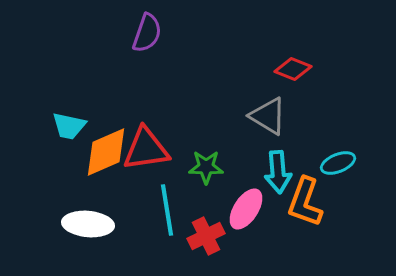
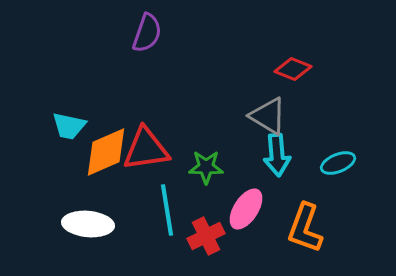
cyan arrow: moved 1 px left, 17 px up
orange L-shape: moved 26 px down
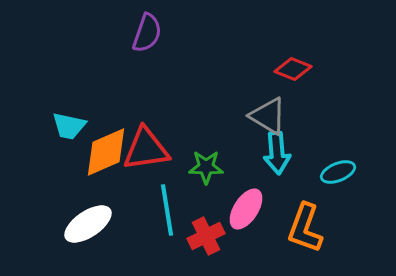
cyan arrow: moved 2 px up
cyan ellipse: moved 9 px down
white ellipse: rotated 39 degrees counterclockwise
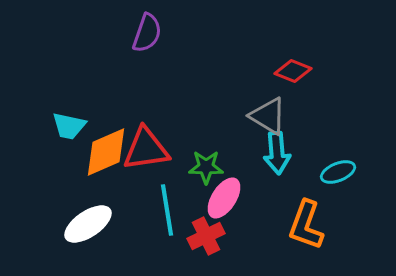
red diamond: moved 2 px down
pink ellipse: moved 22 px left, 11 px up
orange L-shape: moved 1 px right, 3 px up
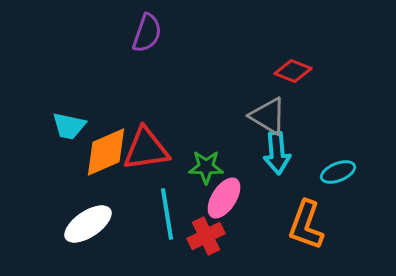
cyan line: moved 4 px down
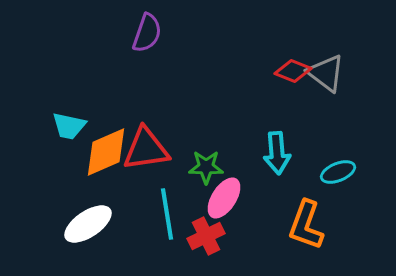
gray triangle: moved 58 px right, 43 px up; rotated 6 degrees clockwise
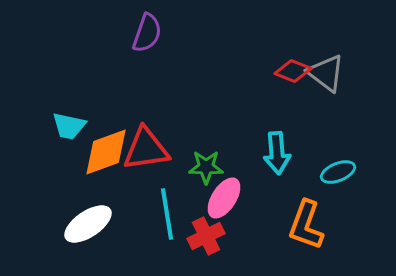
orange diamond: rotated 4 degrees clockwise
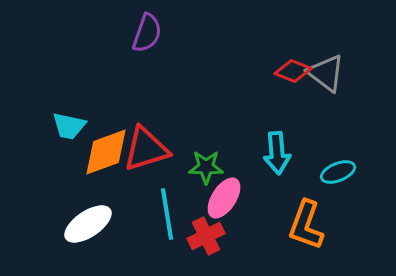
red triangle: rotated 9 degrees counterclockwise
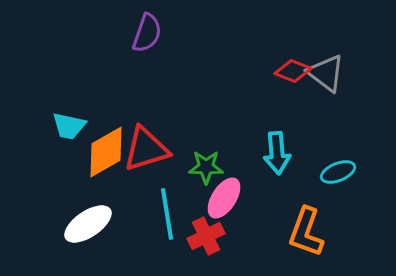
orange diamond: rotated 10 degrees counterclockwise
orange L-shape: moved 7 px down
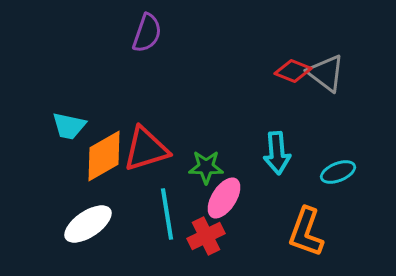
orange diamond: moved 2 px left, 4 px down
